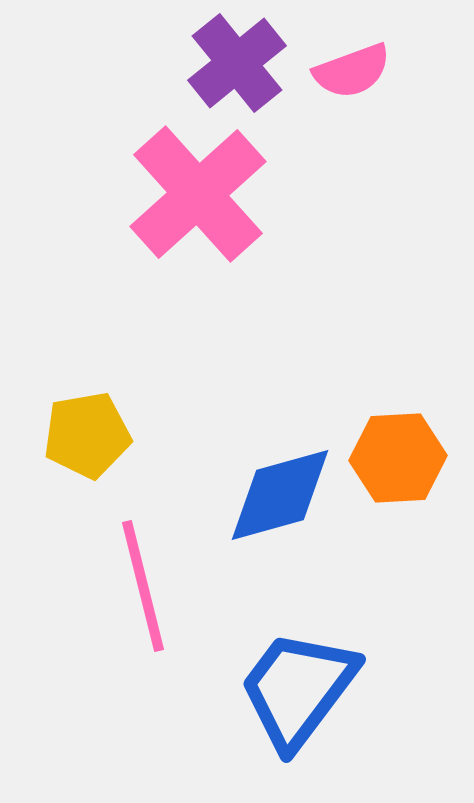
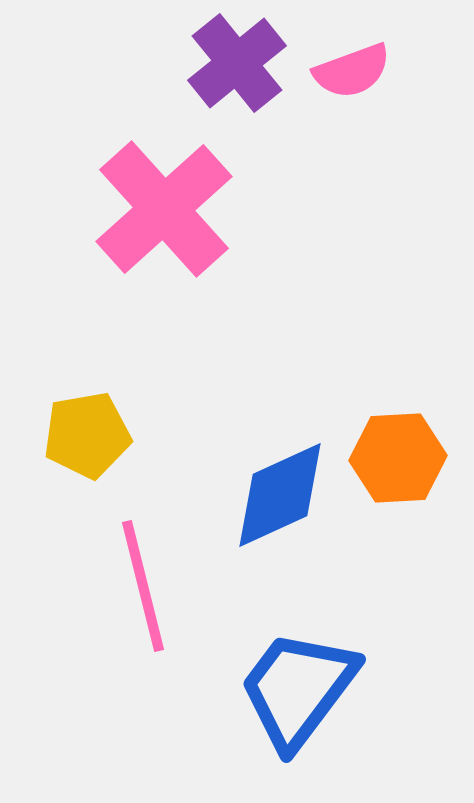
pink cross: moved 34 px left, 15 px down
blue diamond: rotated 9 degrees counterclockwise
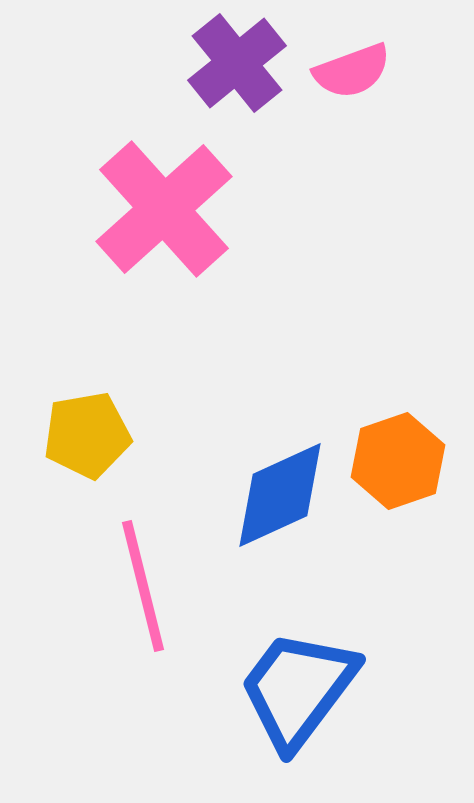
orange hexagon: moved 3 px down; rotated 16 degrees counterclockwise
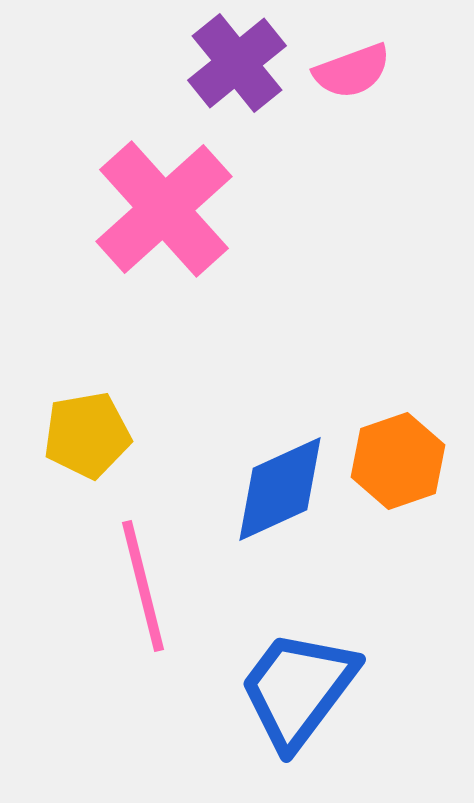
blue diamond: moved 6 px up
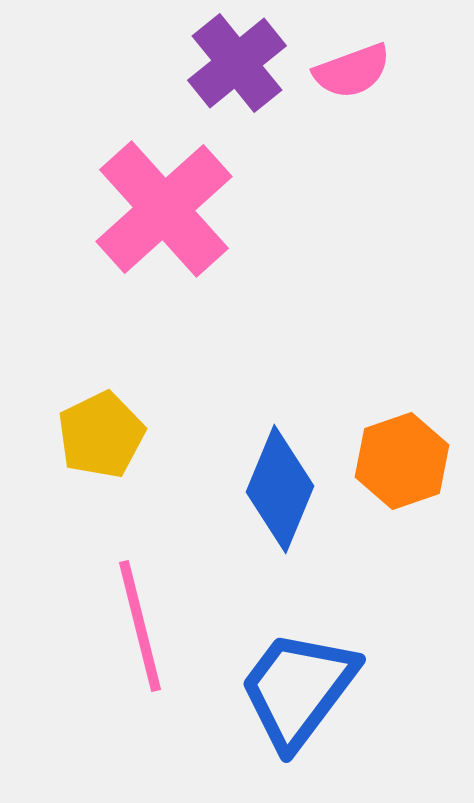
yellow pentagon: moved 14 px right; rotated 16 degrees counterclockwise
orange hexagon: moved 4 px right
blue diamond: rotated 43 degrees counterclockwise
pink line: moved 3 px left, 40 px down
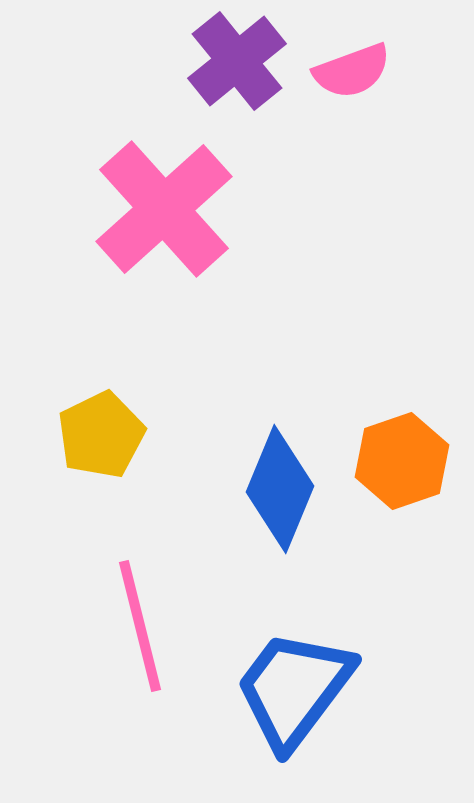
purple cross: moved 2 px up
blue trapezoid: moved 4 px left
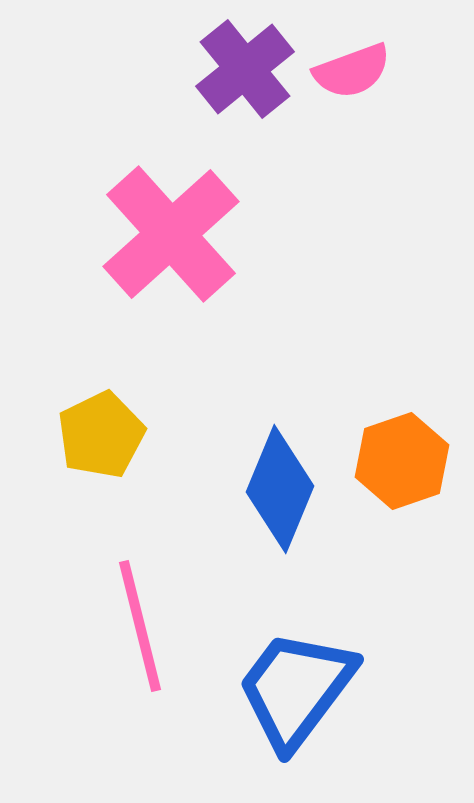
purple cross: moved 8 px right, 8 px down
pink cross: moved 7 px right, 25 px down
blue trapezoid: moved 2 px right
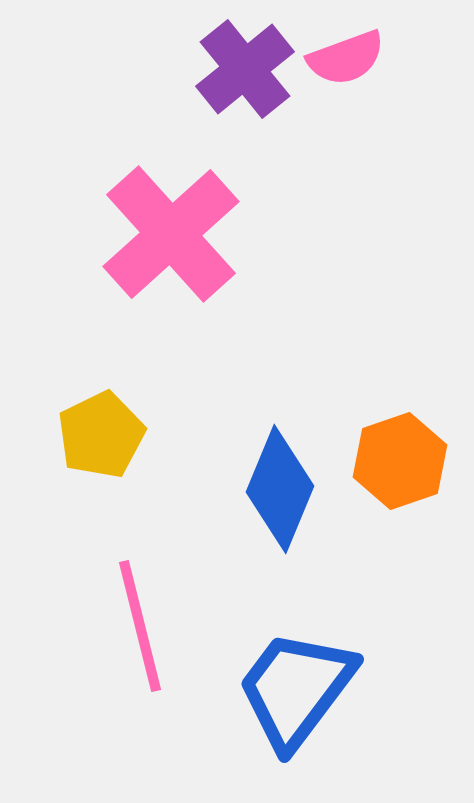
pink semicircle: moved 6 px left, 13 px up
orange hexagon: moved 2 px left
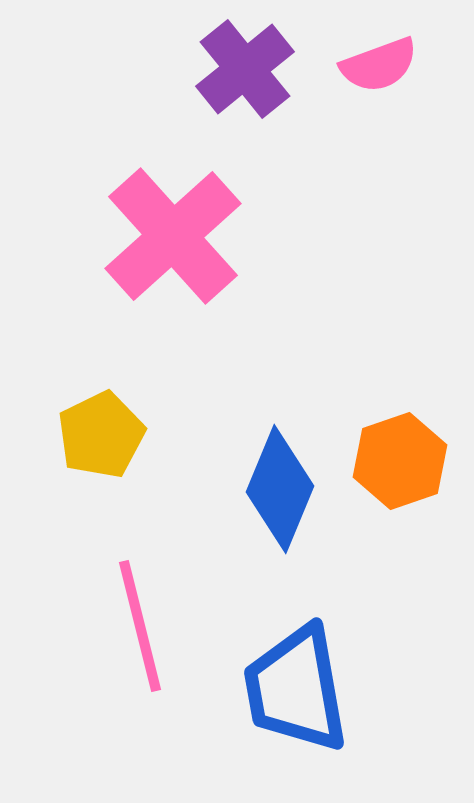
pink semicircle: moved 33 px right, 7 px down
pink cross: moved 2 px right, 2 px down
blue trapezoid: rotated 47 degrees counterclockwise
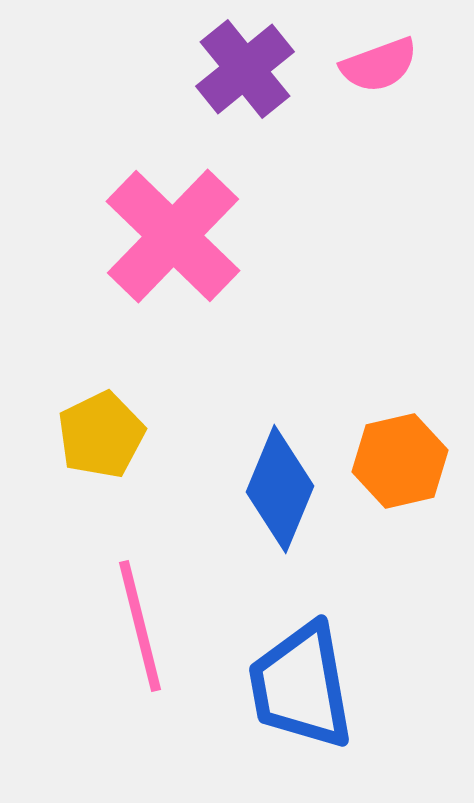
pink cross: rotated 4 degrees counterclockwise
orange hexagon: rotated 6 degrees clockwise
blue trapezoid: moved 5 px right, 3 px up
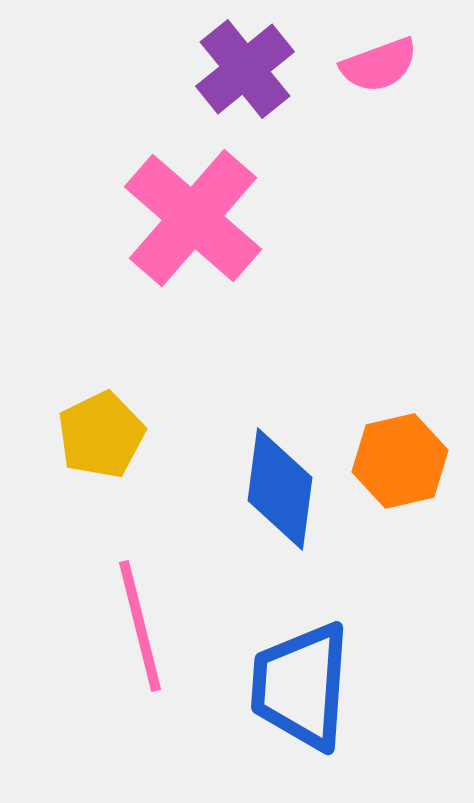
pink cross: moved 20 px right, 18 px up; rotated 3 degrees counterclockwise
blue diamond: rotated 15 degrees counterclockwise
blue trapezoid: rotated 14 degrees clockwise
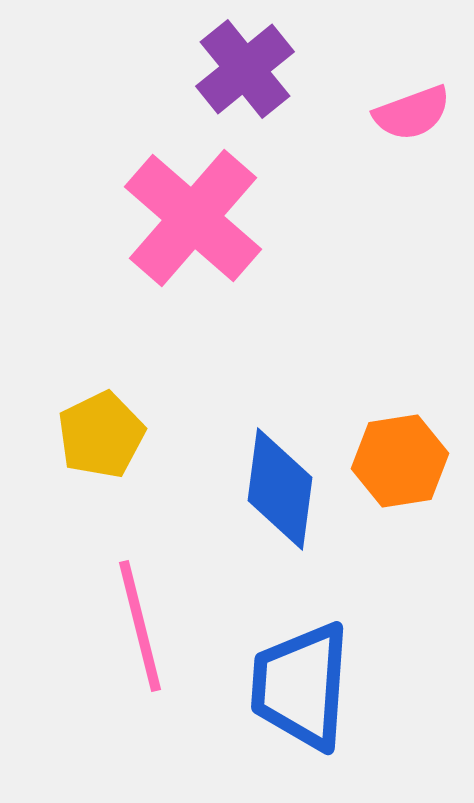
pink semicircle: moved 33 px right, 48 px down
orange hexagon: rotated 4 degrees clockwise
